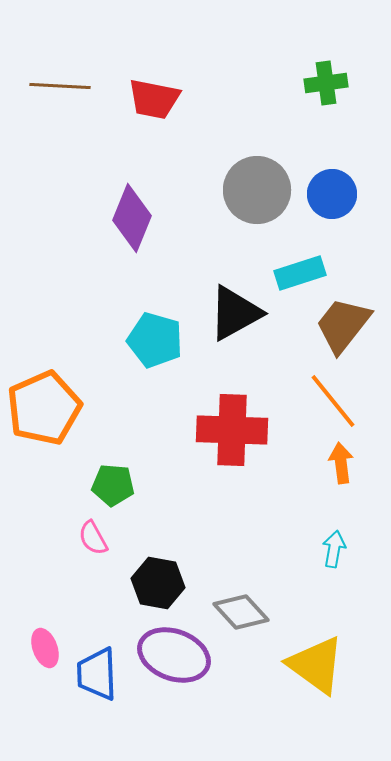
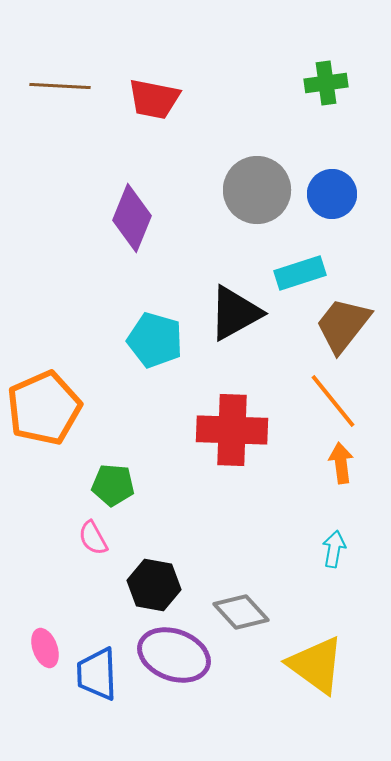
black hexagon: moved 4 px left, 2 px down
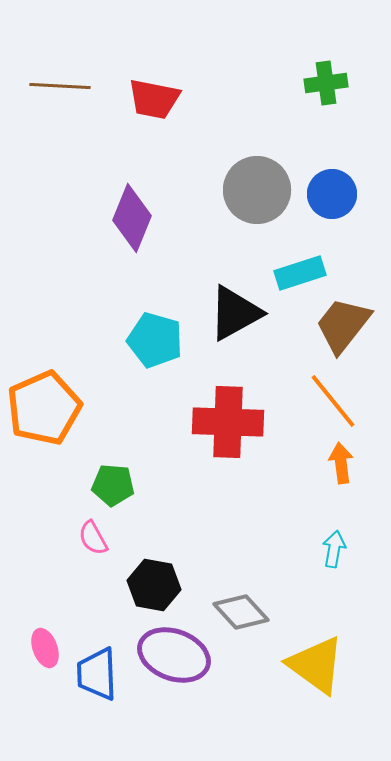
red cross: moved 4 px left, 8 px up
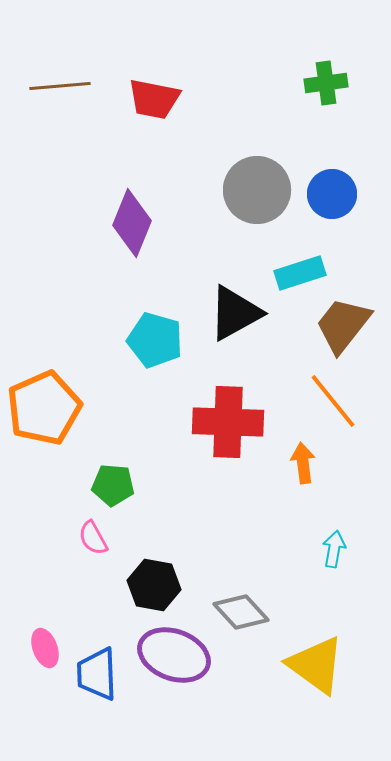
brown line: rotated 8 degrees counterclockwise
purple diamond: moved 5 px down
orange arrow: moved 38 px left
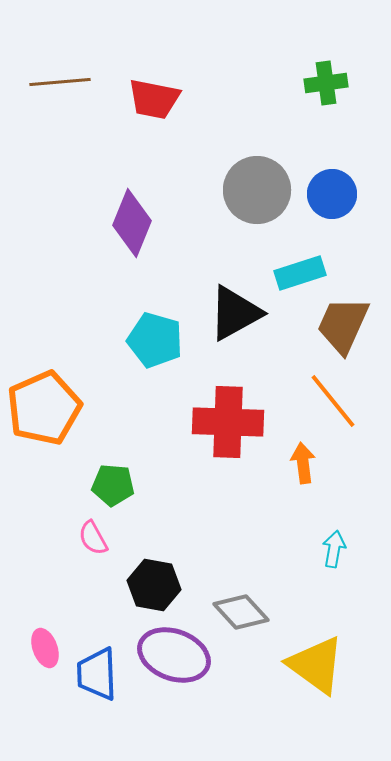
brown line: moved 4 px up
brown trapezoid: rotated 14 degrees counterclockwise
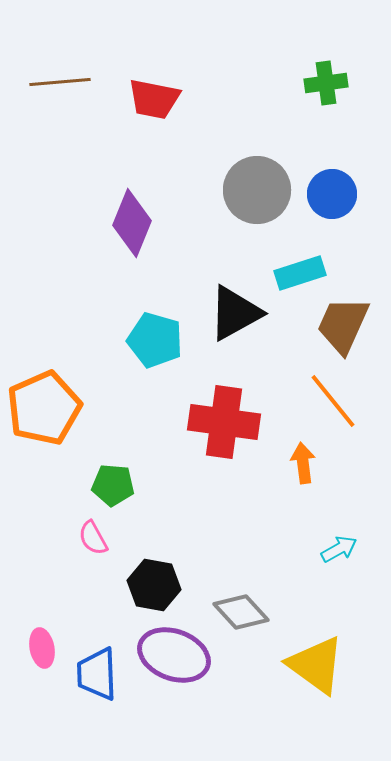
red cross: moved 4 px left; rotated 6 degrees clockwise
cyan arrow: moved 5 px right; rotated 51 degrees clockwise
pink ellipse: moved 3 px left; rotated 9 degrees clockwise
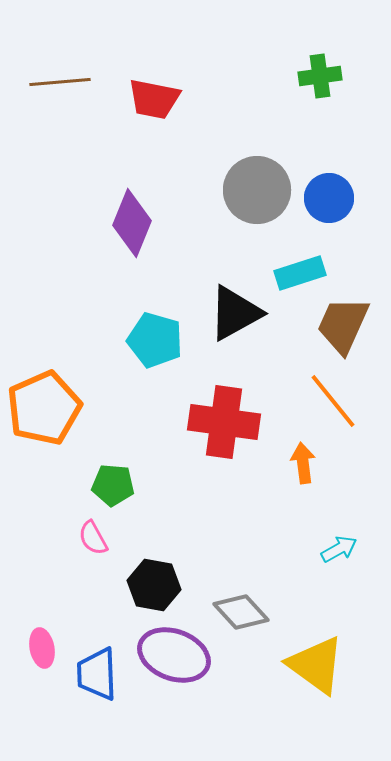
green cross: moved 6 px left, 7 px up
blue circle: moved 3 px left, 4 px down
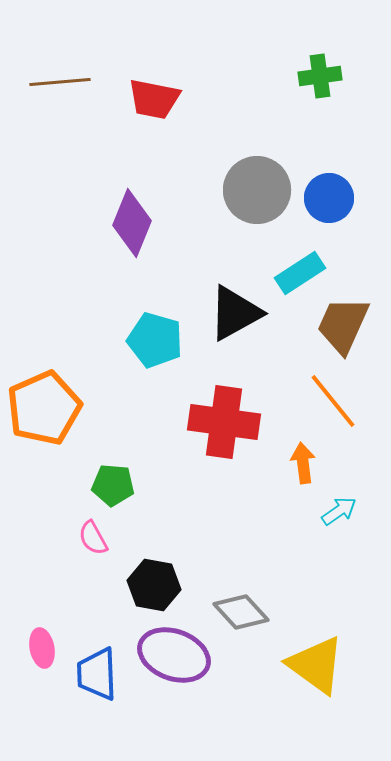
cyan rectangle: rotated 15 degrees counterclockwise
cyan arrow: moved 38 px up; rotated 6 degrees counterclockwise
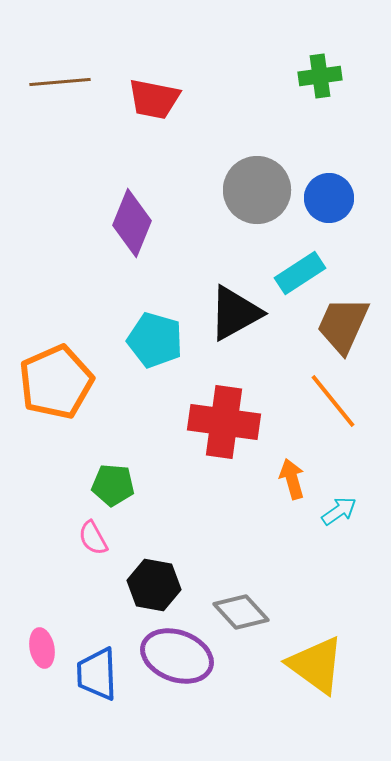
orange pentagon: moved 12 px right, 26 px up
orange arrow: moved 11 px left, 16 px down; rotated 9 degrees counterclockwise
purple ellipse: moved 3 px right, 1 px down
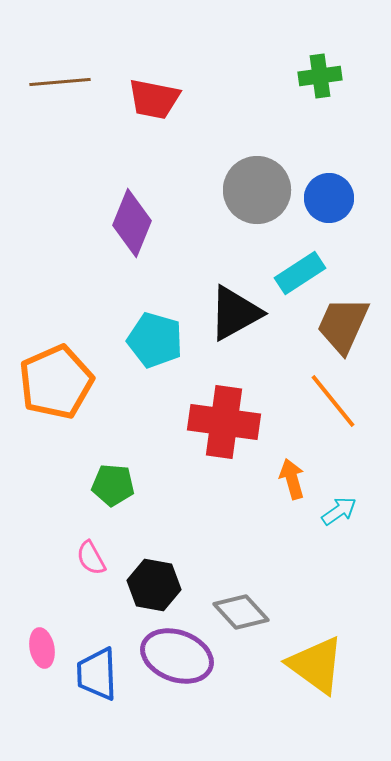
pink semicircle: moved 2 px left, 20 px down
